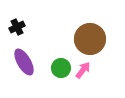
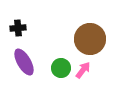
black cross: moved 1 px right, 1 px down; rotated 21 degrees clockwise
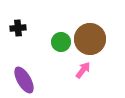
purple ellipse: moved 18 px down
green circle: moved 26 px up
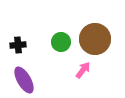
black cross: moved 17 px down
brown circle: moved 5 px right
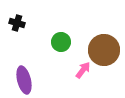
brown circle: moved 9 px right, 11 px down
black cross: moved 1 px left, 22 px up; rotated 21 degrees clockwise
purple ellipse: rotated 16 degrees clockwise
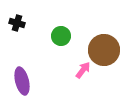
green circle: moved 6 px up
purple ellipse: moved 2 px left, 1 px down
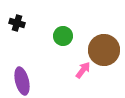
green circle: moved 2 px right
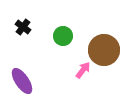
black cross: moved 6 px right, 4 px down; rotated 21 degrees clockwise
purple ellipse: rotated 20 degrees counterclockwise
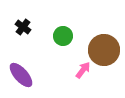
purple ellipse: moved 1 px left, 6 px up; rotated 8 degrees counterclockwise
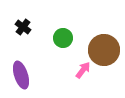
green circle: moved 2 px down
purple ellipse: rotated 24 degrees clockwise
